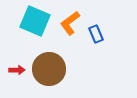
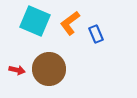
red arrow: rotated 14 degrees clockwise
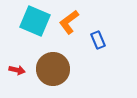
orange L-shape: moved 1 px left, 1 px up
blue rectangle: moved 2 px right, 6 px down
brown circle: moved 4 px right
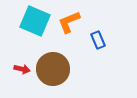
orange L-shape: rotated 15 degrees clockwise
red arrow: moved 5 px right, 1 px up
